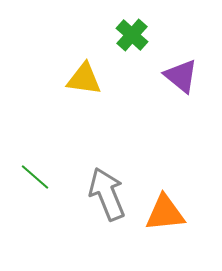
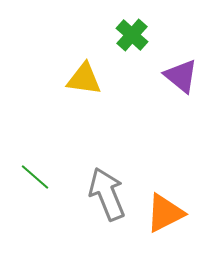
orange triangle: rotated 21 degrees counterclockwise
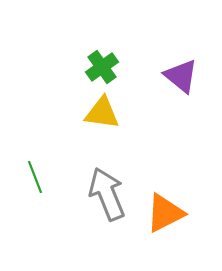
green cross: moved 30 px left, 32 px down; rotated 12 degrees clockwise
yellow triangle: moved 18 px right, 34 px down
green line: rotated 28 degrees clockwise
